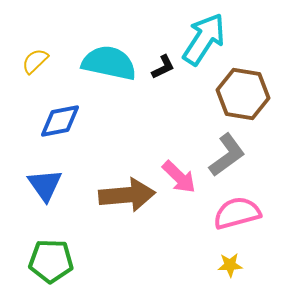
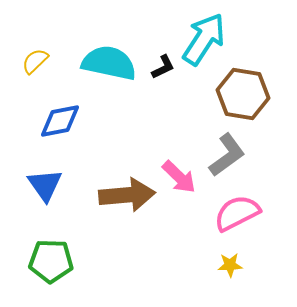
pink semicircle: rotated 12 degrees counterclockwise
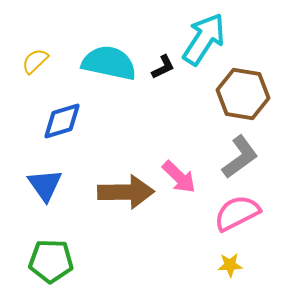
blue diamond: moved 2 px right; rotated 6 degrees counterclockwise
gray L-shape: moved 13 px right, 2 px down
brown arrow: moved 1 px left, 3 px up; rotated 4 degrees clockwise
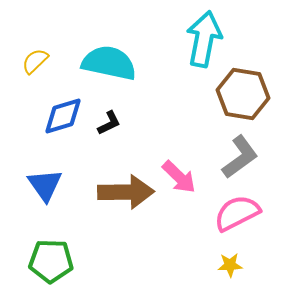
cyan arrow: rotated 22 degrees counterclockwise
black L-shape: moved 54 px left, 56 px down
blue diamond: moved 1 px right, 5 px up
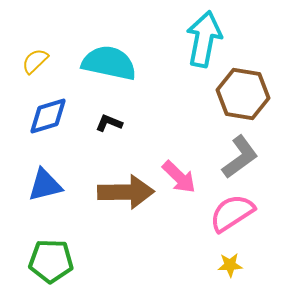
blue diamond: moved 15 px left
black L-shape: rotated 132 degrees counterclockwise
blue triangle: rotated 51 degrees clockwise
pink semicircle: moved 5 px left; rotated 6 degrees counterclockwise
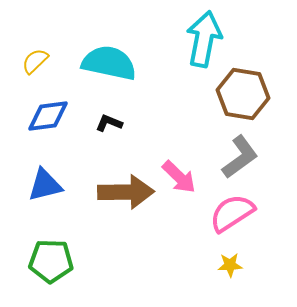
blue diamond: rotated 9 degrees clockwise
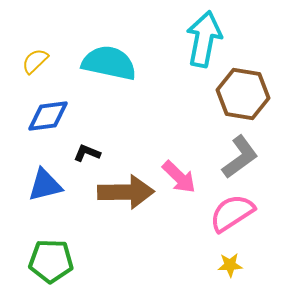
black L-shape: moved 22 px left, 30 px down
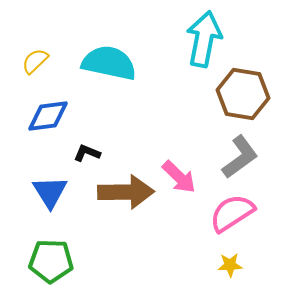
blue triangle: moved 5 px right, 7 px down; rotated 48 degrees counterclockwise
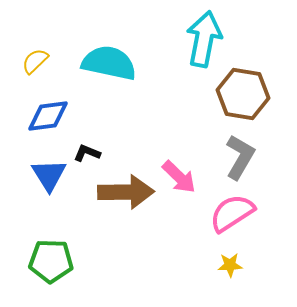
gray L-shape: rotated 24 degrees counterclockwise
blue triangle: moved 1 px left, 17 px up
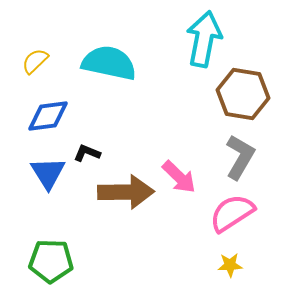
blue triangle: moved 1 px left, 2 px up
